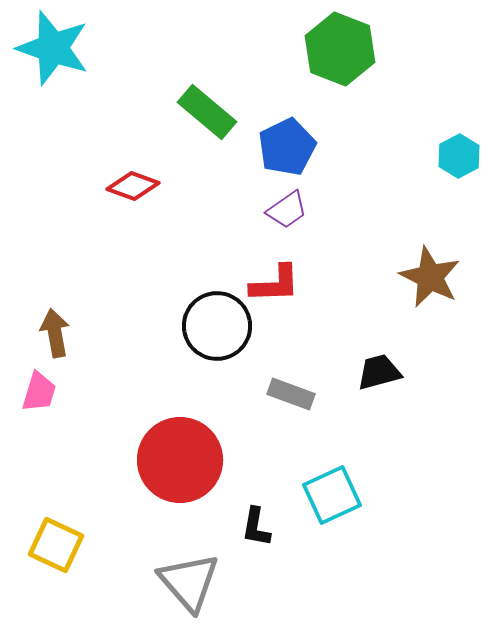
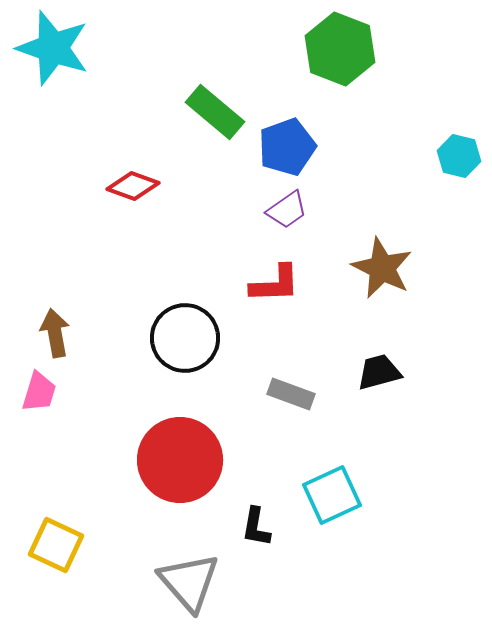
green rectangle: moved 8 px right
blue pentagon: rotated 6 degrees clockwise
cyan hexagon: rotated 18 degrees counterclockwise
brown star: moved 48 px left, 9 px up
black circle: moved 32 px left, 12 px down
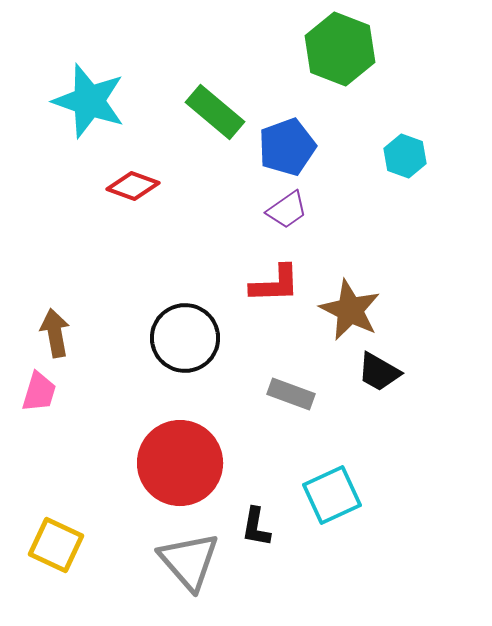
cyan star: moved 36 px right, 53 px down
cyan hexagon: moved 54 px left; rotated 6 degrees clockwise
brown star: moved 32 px left, 42 px down
black trapezoid: rotated 135 degrees counterclockwise
red circle: moved 3 px down
gray triangle: moved 21 px up
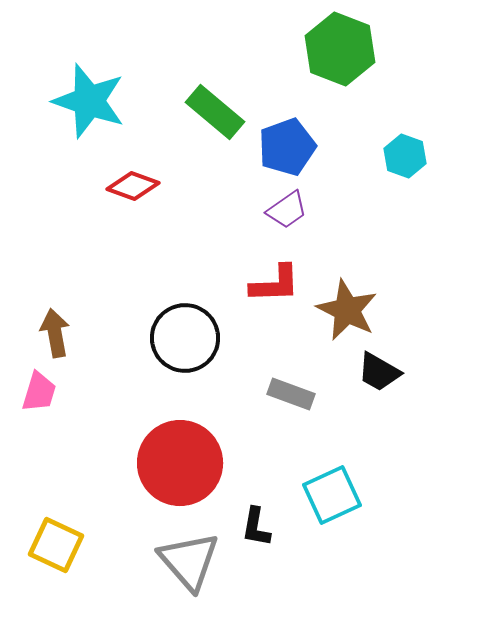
brown star: moved 3 px left
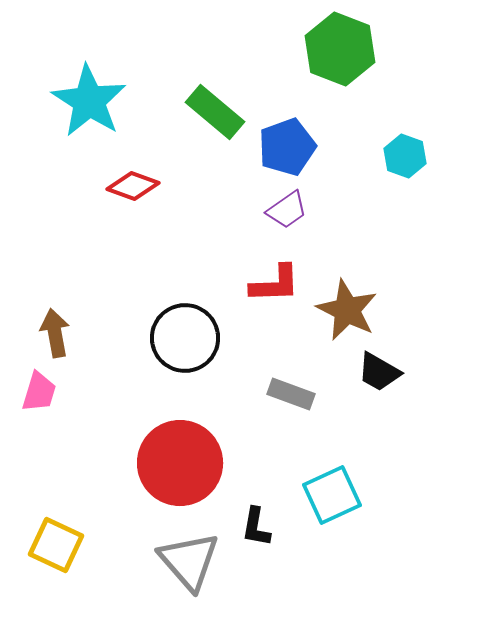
cyan star: rotated 14 degrees clockwise
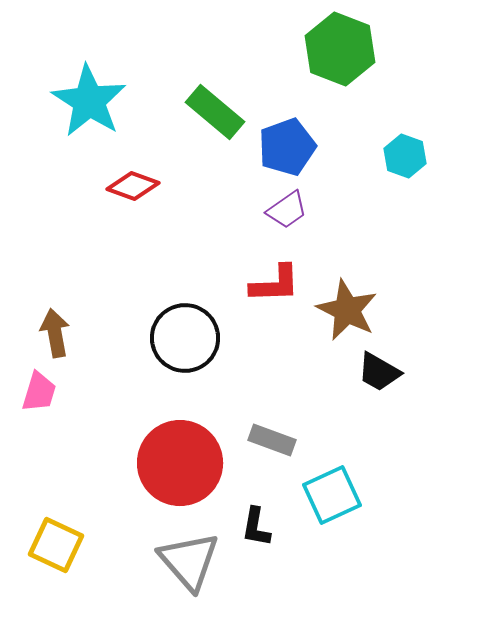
gray rectangle: moved 19 px left, 46 px down
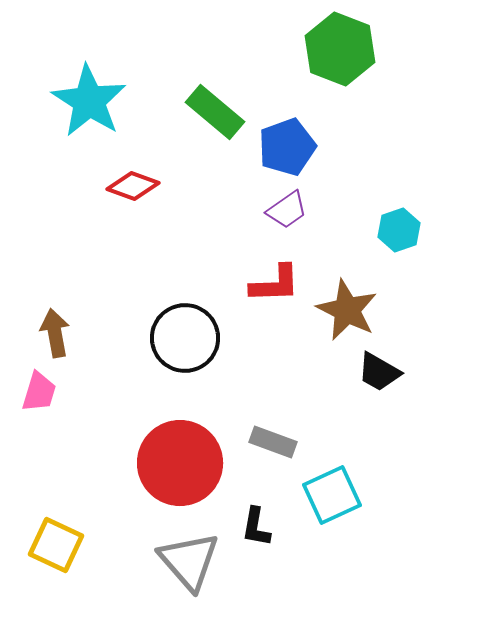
cyan hexagon: moved 6 px left, 74 px down; rotated 21 degrees clockwise
gray rectangle: moved 1 px right, 2 px down
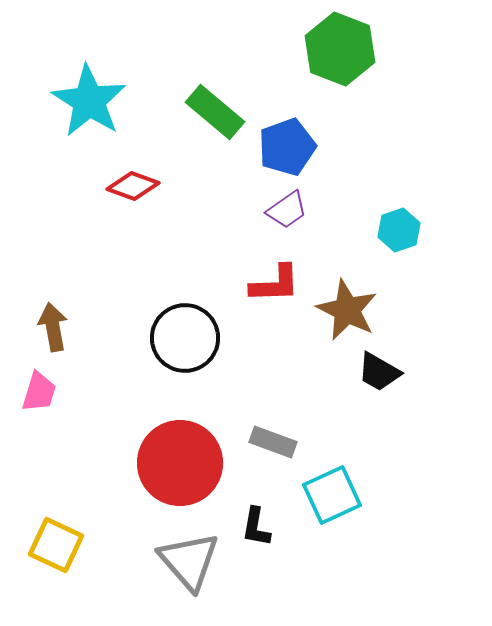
brown arrow: moved 2 px left, 6 px up
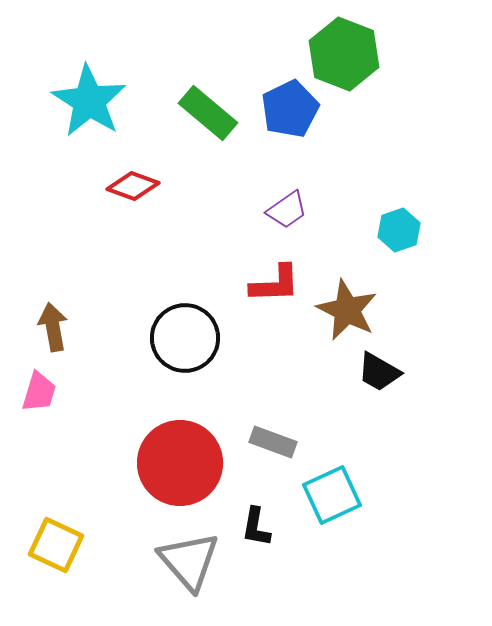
green hexagon: moved 4 px right, 5 px down
green rectangle: moved 7 px left, 1 px down
blue pentagon: moved 3 px right, 38 px up; rotated 6 degrees counterclockwise
